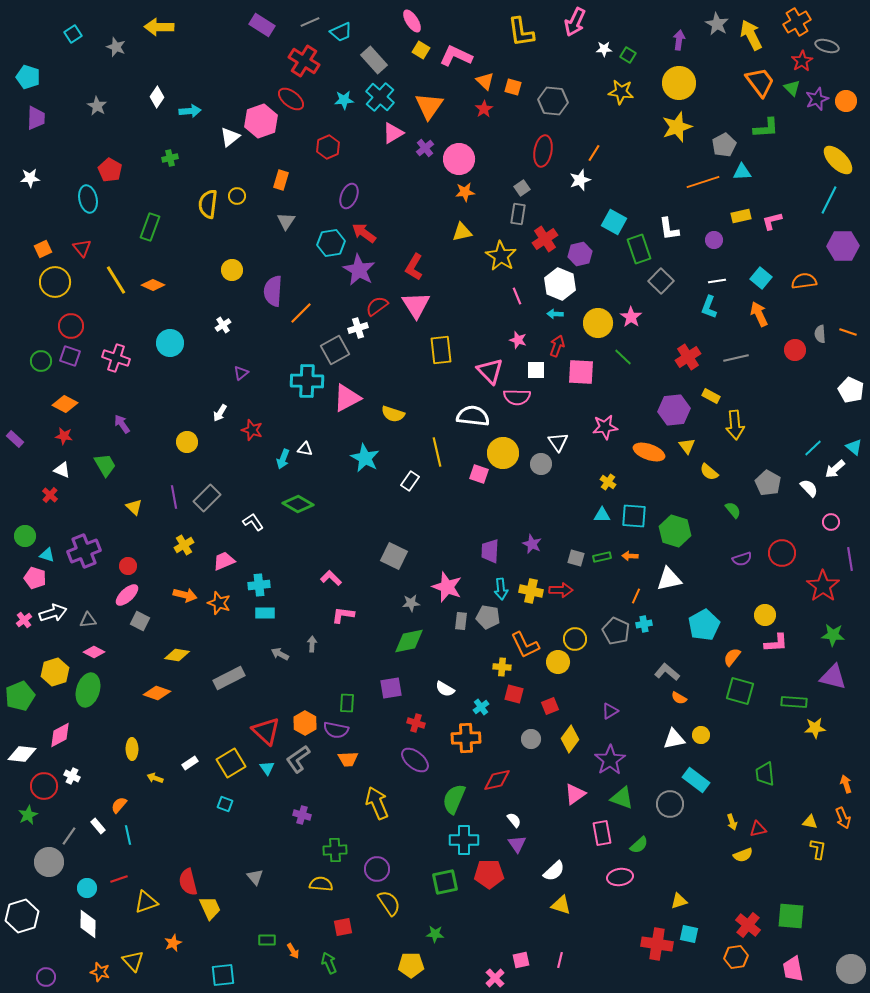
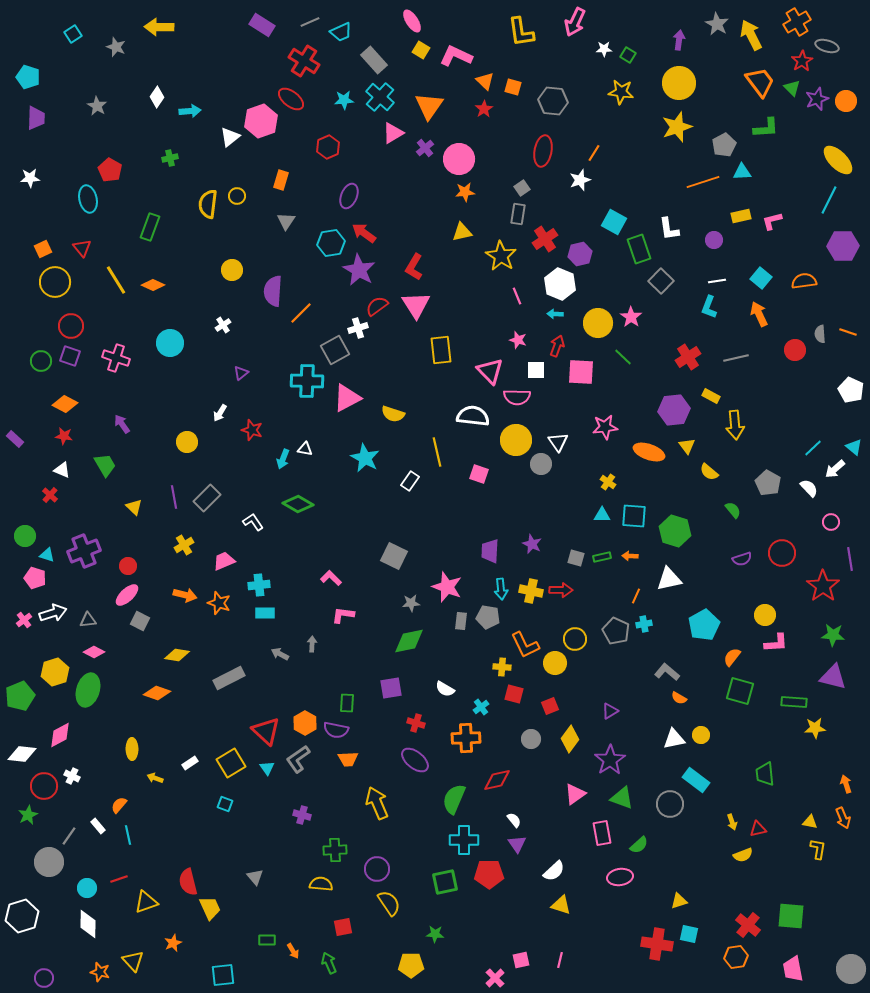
yellow circle at (503, 453): moved 13 px right, 13 px up
yellow circle at (558, 662): moved 3 px left, 1 px down
purple circle at (46, 977): moved 2 px left, 1 px down
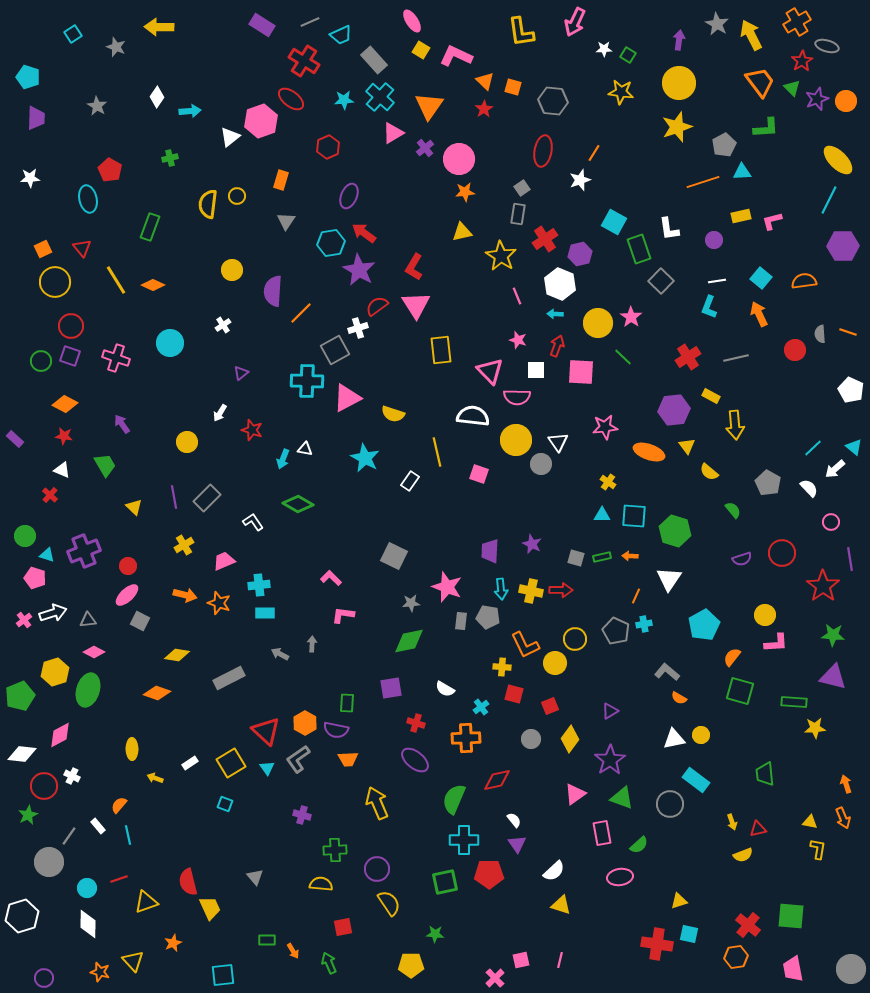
cyan trapezoid at (341, 32): moved 3 px down
white triangle at (669, 579): rotated 44 degrees counterclockwise
